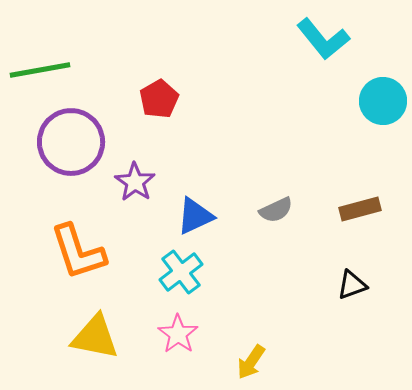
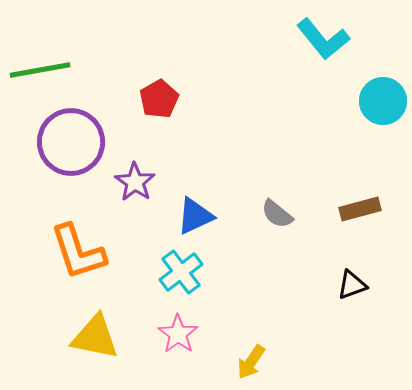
gray semicircle: moved 1 px right, 4 px down; rotated 64 degrees clockwise
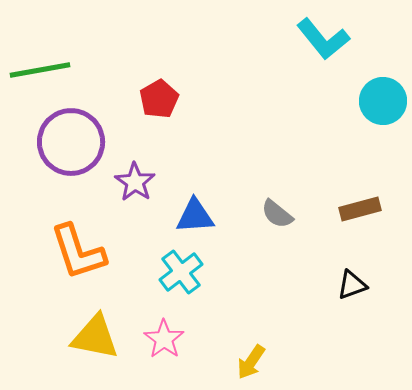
blue triangle: rotated 21 degrees clockwise
pink star: moved 14 px left, 5 px down
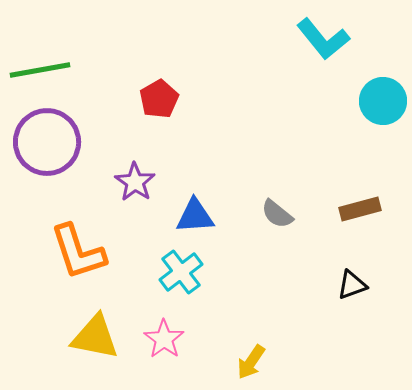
purple circle: moved 24 px left
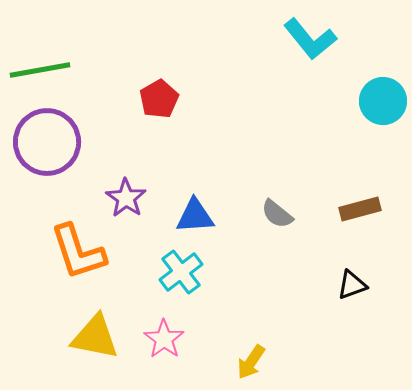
cyan L-shape: moved 13 px left
purple star: moved 9 px left, 16 px down
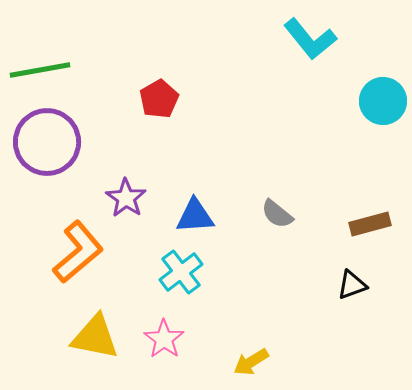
brown rectangle: moved 10 px right, 15 px down
orange L-shape: rotated 112 degrees counterclockwise
yellow arrow: rotated 24 degrees clockwise
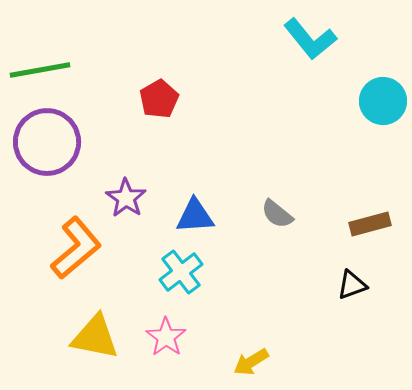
orange L-shape: moved 2 px left, 4 px up
pink star: moved 2 px right, 2 px up
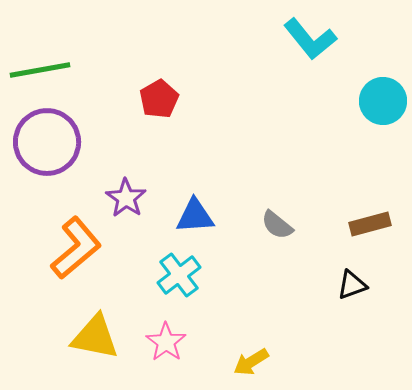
gray semicircle: moved 11 px down
cyan cross: moved 2 px left, 3 px down
pink star: moved 5 px down
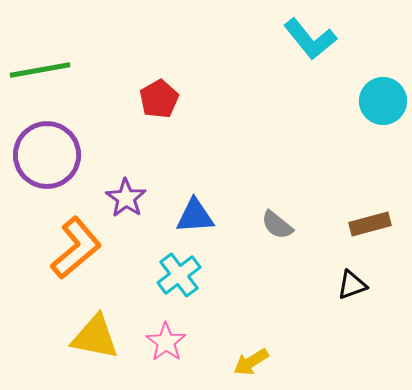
purple circle: moved 13 px down
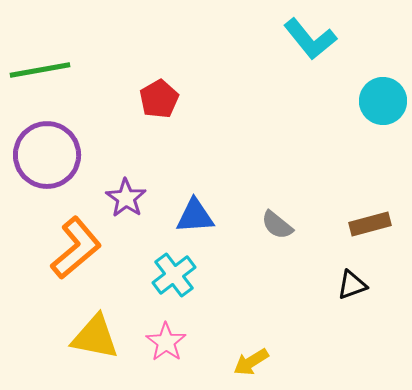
cyan cross: moved 5 px left
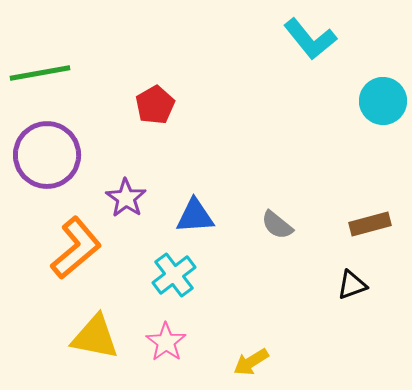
green line: moved 3 px down
red pentagon: moved 4 px left, 6 px down
